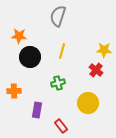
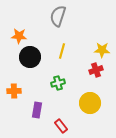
yellow star: moved 2 px left
red cross: rotated 32 degrees clockwise
yellow circle: moved 2 px right
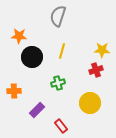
black circle: moved 2 px right
purple rectangle: rotated 35 degrees clockwise
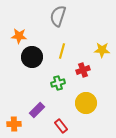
red cross: moved 13 px left
orange cross: moved 33 px down
yellow circle: moved 4 px left
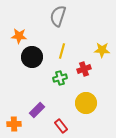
red cross: moved 1 px right, 1 px up
green cross: moved 2 px right, 5 px up
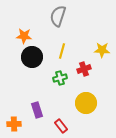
orange star: moved 5 px right
purple rectangle: rotated 63 degrees counterclockwise
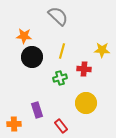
gray semicircle: rotated 115 degrees clockwise
red cross: rotated 24 degrees clockwise
